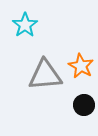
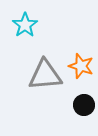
orange star: rotated 10 degrees counterclockwise
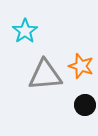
cyan star: moved 6 px down
black circle: moved 1 px right
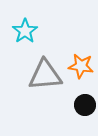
orange star: rotated 10 degrees counterclockwise
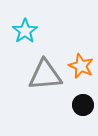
orange star: rotated 15 degrees clockwise
black circle: moved 2 px left
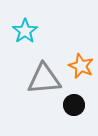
gray triangle: moved 1 px left, 4 px down
black circle: moved 9 px left
